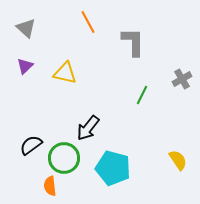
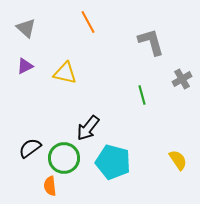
gray L-shape: moved 18 px right; rotated 16 degrees counterclockwise
purple triangle: rotated 18 degrees clockwise
green line: rotated 42 degrees counterclockwise
black semicircle: moved 1 px left, 3 px down
cyan pentagon: moved 6 px up
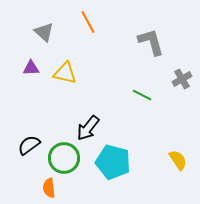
gray triangle: moved 18 px right, 4 px down
purple triangle: moved 6 px right, 2 px down; rotated 24 degrees clockwise
green line: rotated 48 degrees counterclockwise
black semicircle: moved 1 px left, 3 px up
orange semicircle: moved 1 px left, 2 px down
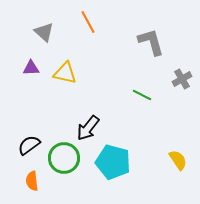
orange semicircle: moved 17 px left, 7 px up
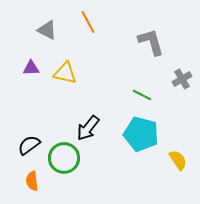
gray triangle: moved 3 px right, 2 px up; rotated 15 degrees counterclockwise
cyan pentagon: moved 28 px right, 28 px up
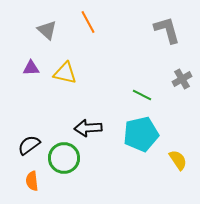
gray triangle: rotated 15 degrees clockwise
gray L-shape: moved 16 px right, 12 px up
black arrow: rotated 48 degrees clockwise
cyan pentagon: rotated 28 degrees counterclockwise
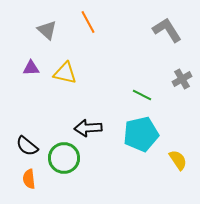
gray L-shape: rotated 16 degrees counterclockwise
black semicircle: moved 2 px left, 1 px down; rotated 105 degrees counterclockwise
orange semicircle: moved 3 px left, 2 px up
